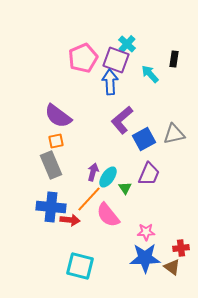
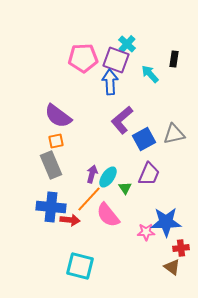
pink pentagon: rotated 20 degrees clockwise
purple arrow: moved 1 px left, 2 px down
blue star: moved 21 px right, 36 px up
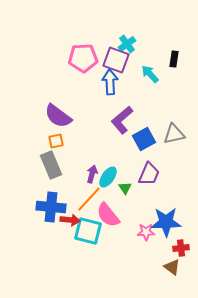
cyan cross: rotated 12 degrees clockwise
cyan square: moved 8 px right, 35 px up
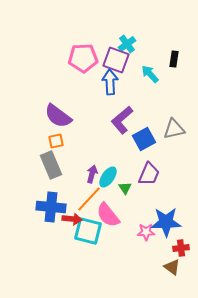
gray triangle: moved 5 px up
red arrow: moved 2 px right, 1 px up
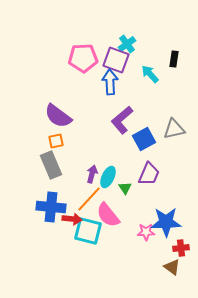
cyan ellipse: rotated 10 degrees counterclockwise
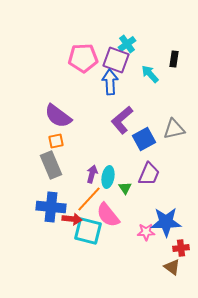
cyan ellipse: rotated 15 degrees counterclockwise
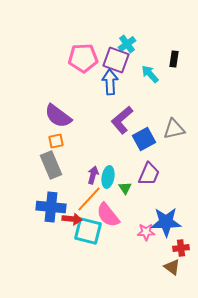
purple arrow: moved 1 px right, 1 px down
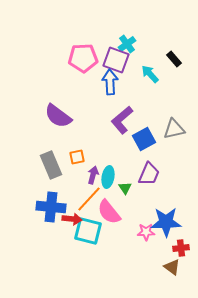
black rectangle: rotated 49 degrees counterclockwise
orange square: moved 21 px right, 16 px down
pink semicircle: moved 1 px right, 3 px up
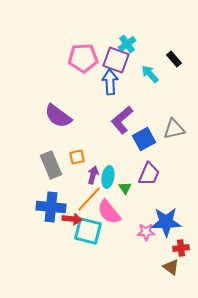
brown triangle: moved 1 px left
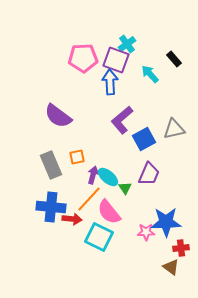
cyan ellipse: rotated 60 degrees counterclockwise
cyan square: moved 11 px right, 6 px down; rotated 12 degrees clockwise
